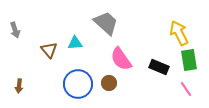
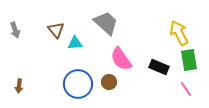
brown triangle: moved 7 px right, 20 px up
brown circle: moved 1 px up
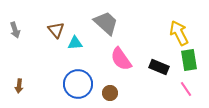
brown circle: moved 1 px right, 11 px down
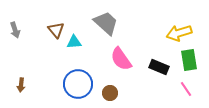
yellow arrow: rotated 80 degrees counterclockwise
cyan triangle: moved 1 px left, 1 px up
brown arrow: moved 2 px right, 1 px up
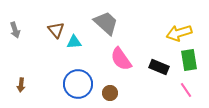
pink line: moved 1 px down
